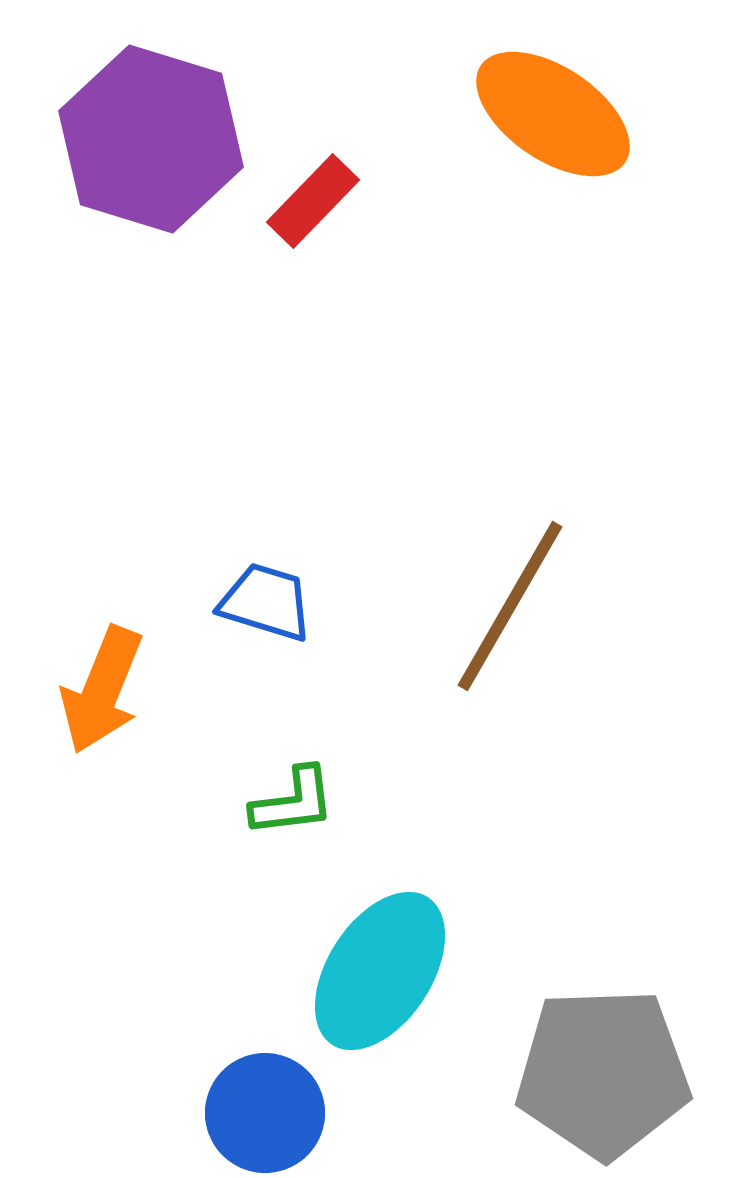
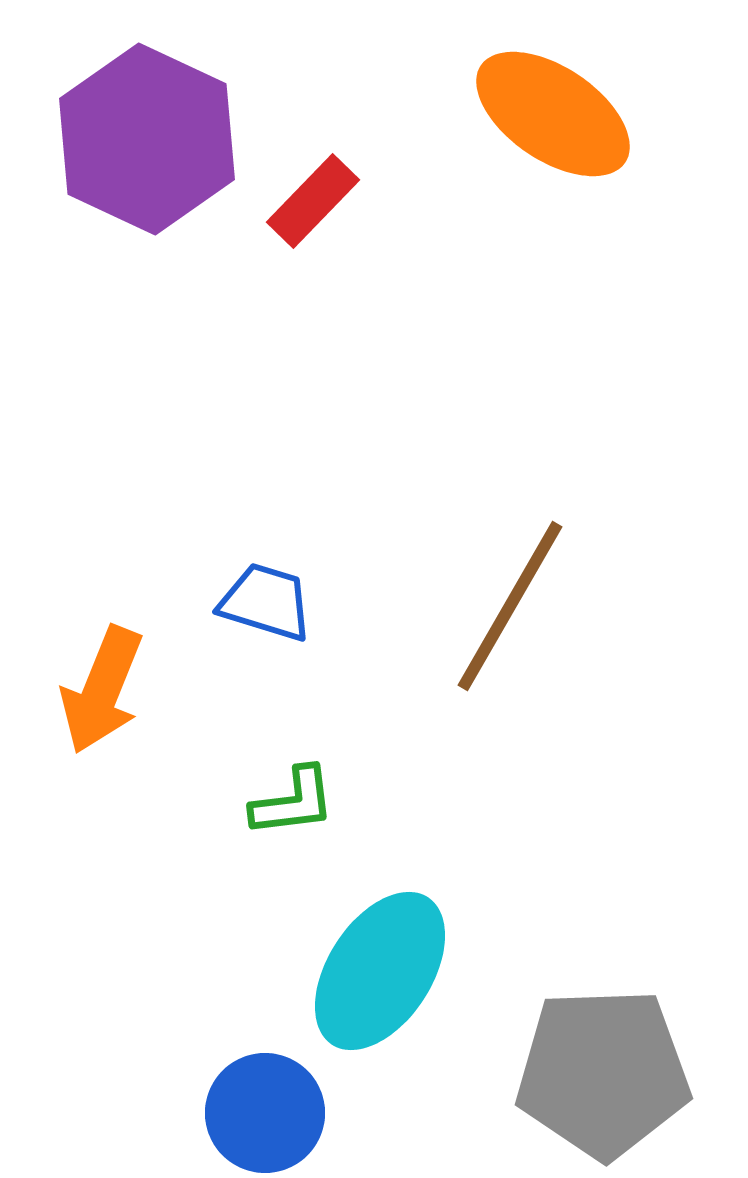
purple hexagon: moved 4 px left; rotated 8 degrees clockwise
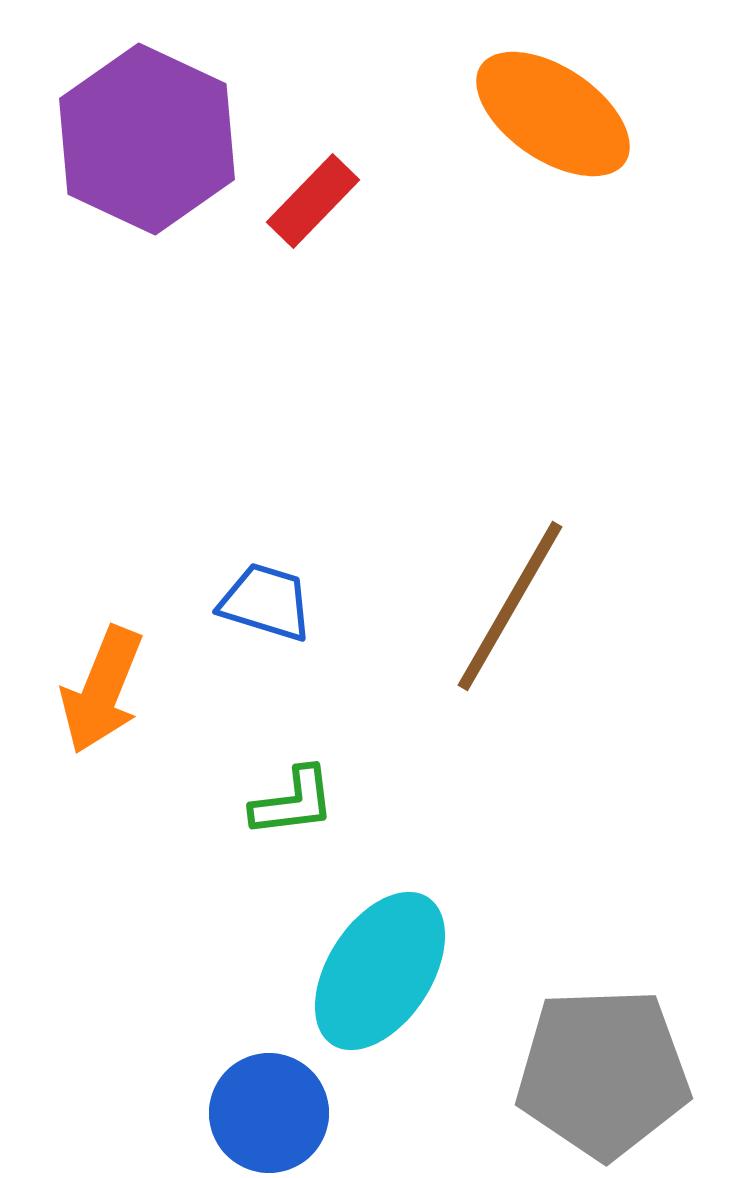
blue circle: moved 4 px right
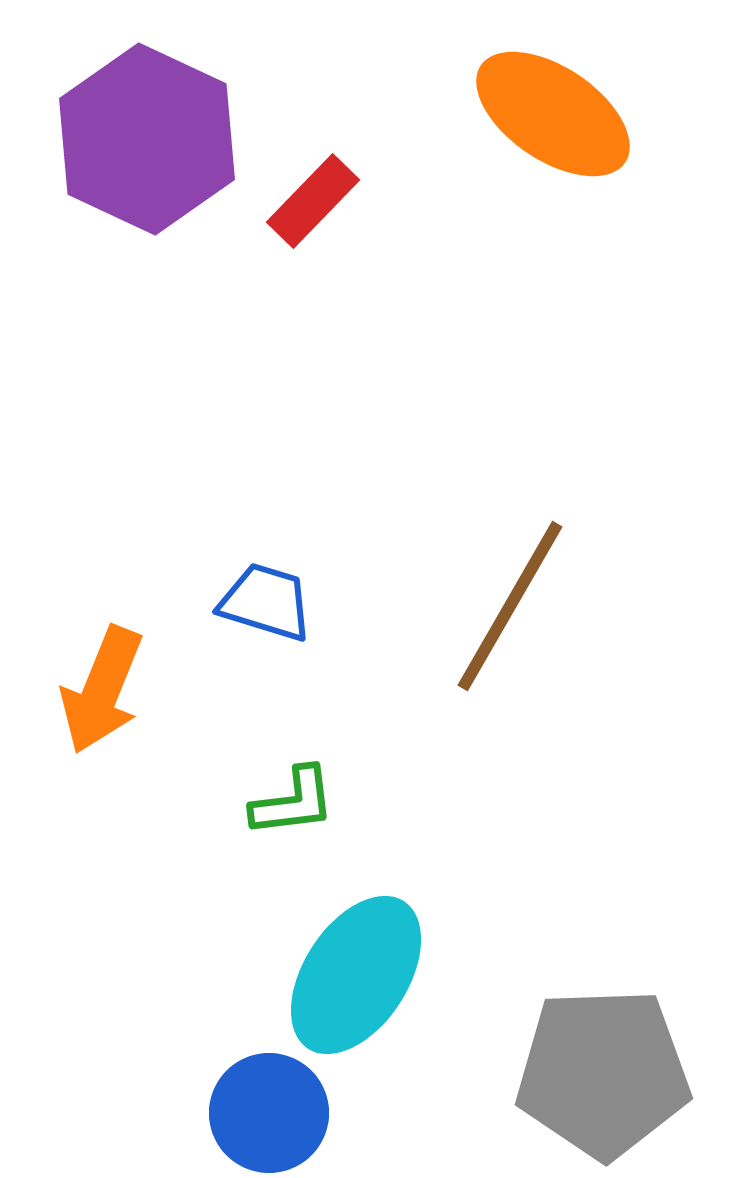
cyan ellipse: moved 24 px left, 4 px down
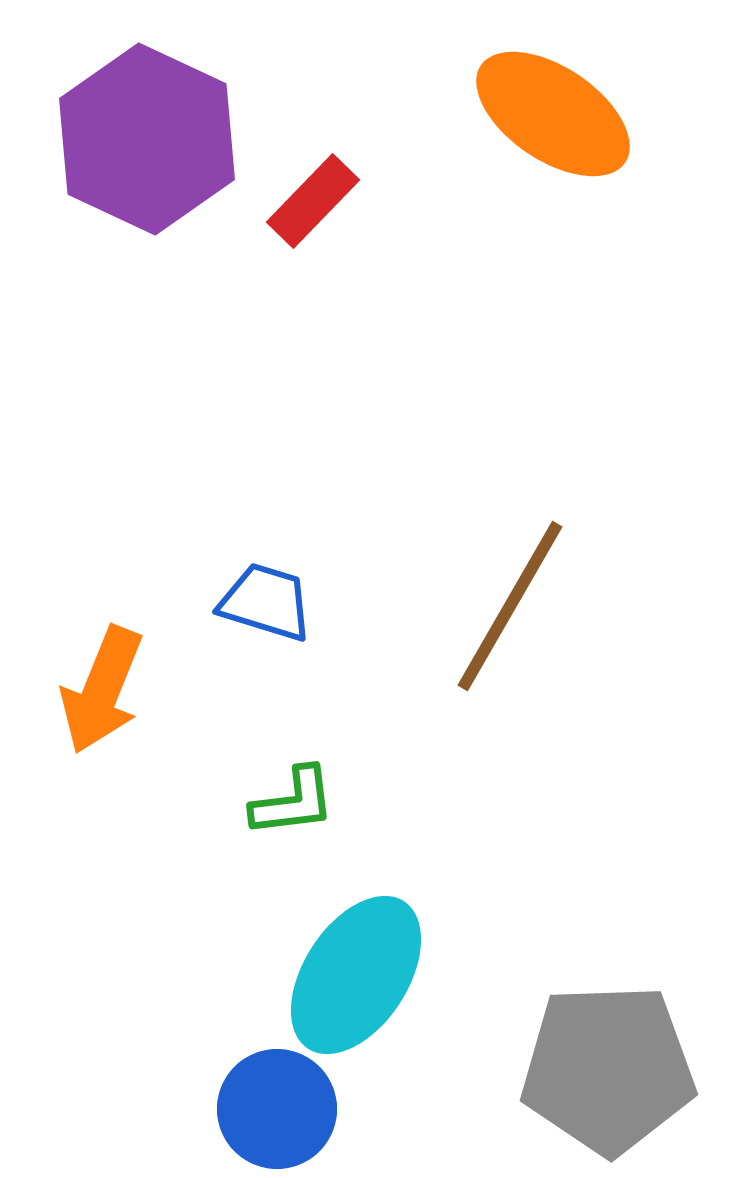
gray pentagon: moved 5 px right, 4 px up
blue circle: moved 8 px right, 4 px up
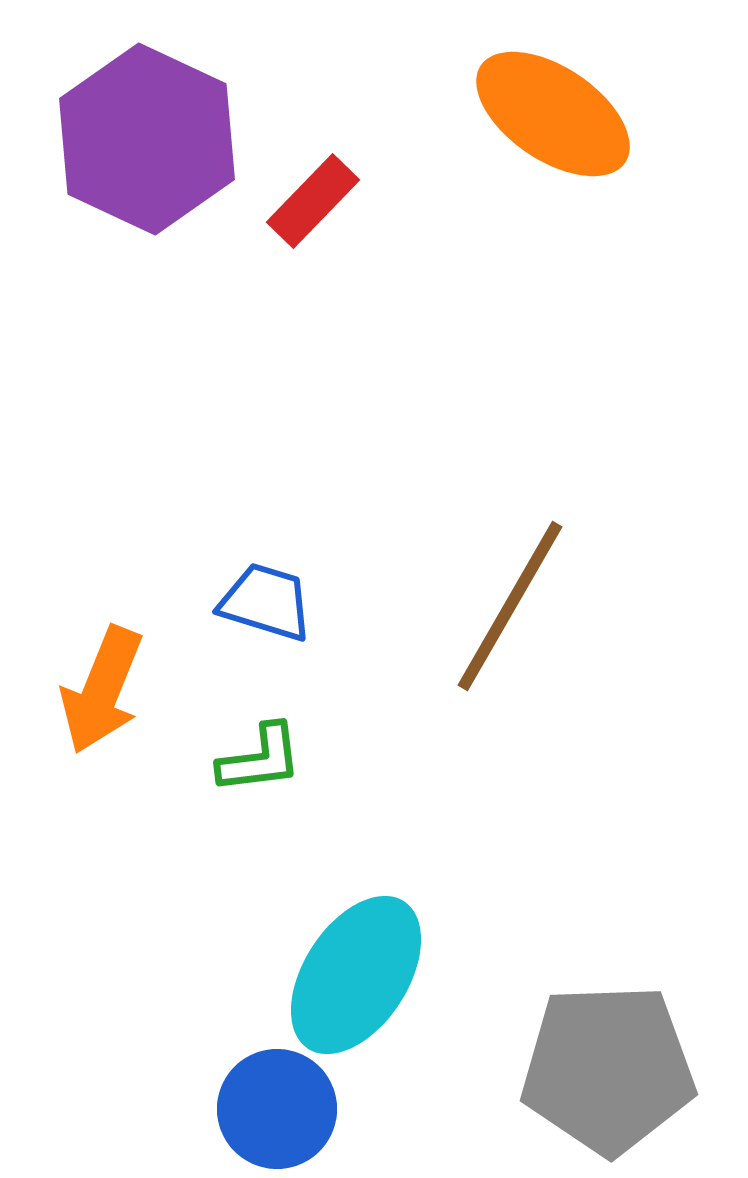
green L-shape: moved 33 px left, 43 px up
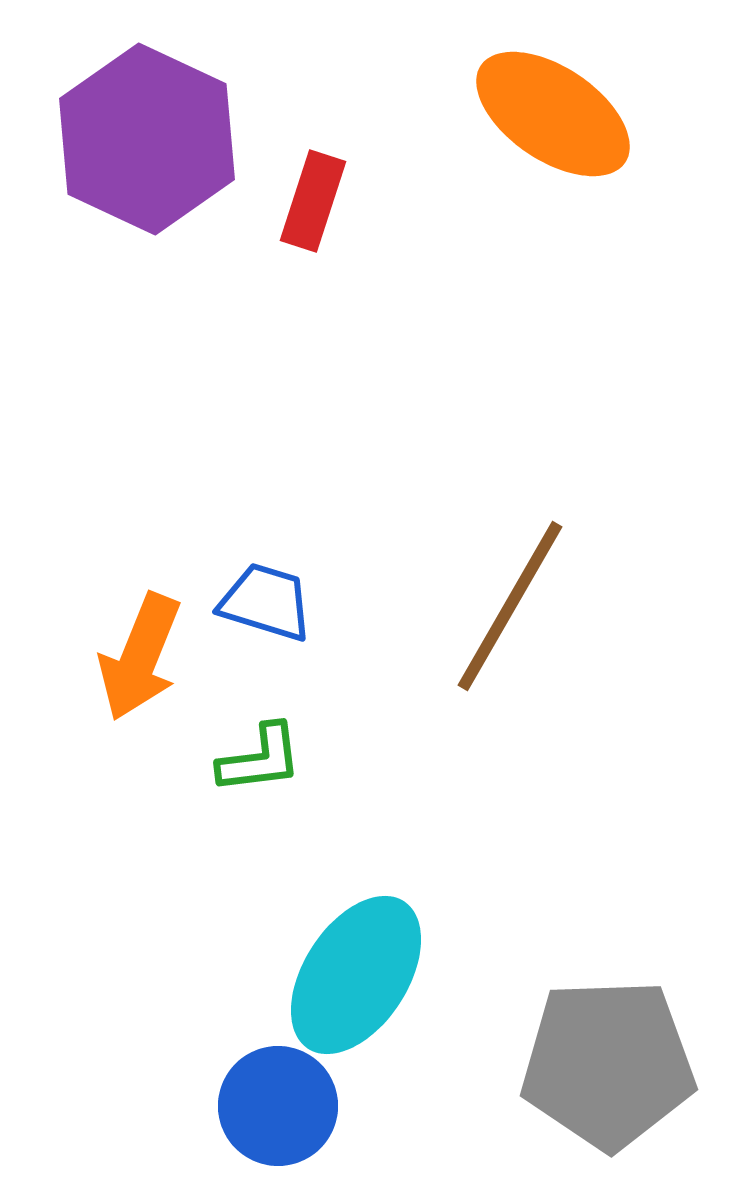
red rectangle: rotated 26 degrees counterclockwise
orange arrow: moved 38 px right, 33 px up
gray pentagon: moved 5 px up
blue circle: moved 1 px right, 3 px up
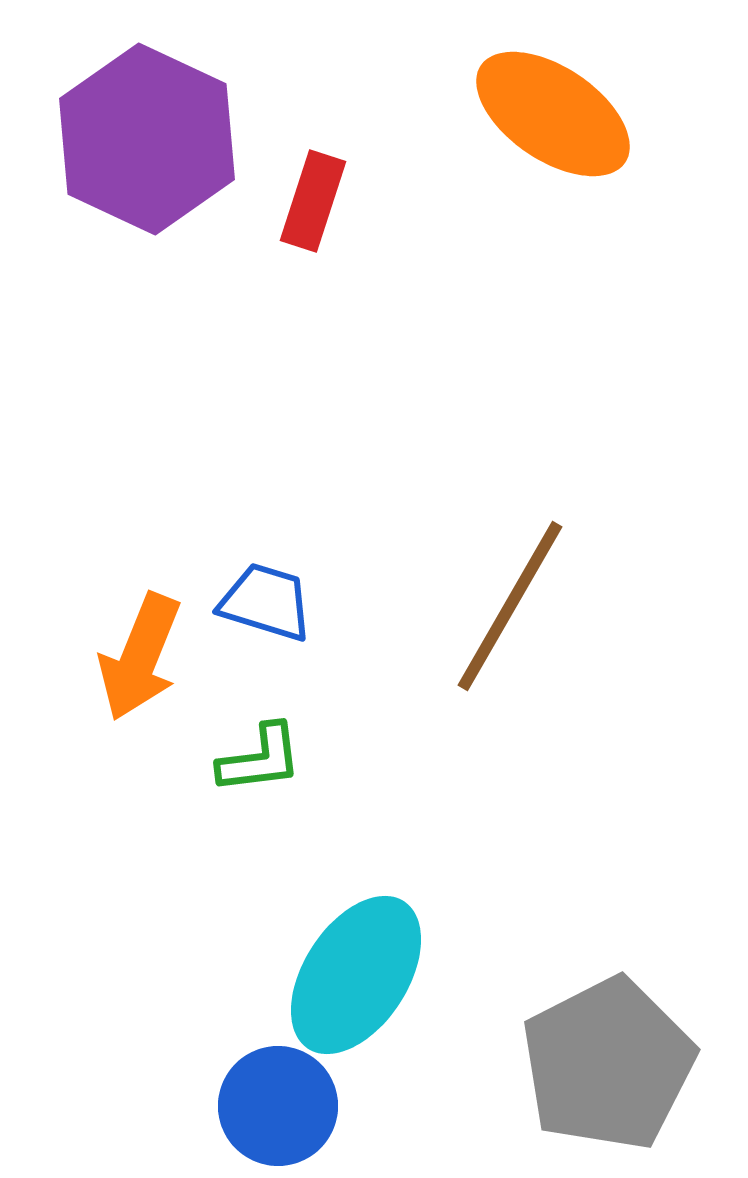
gray pentagon: rotated 25 degrees counterclockwise
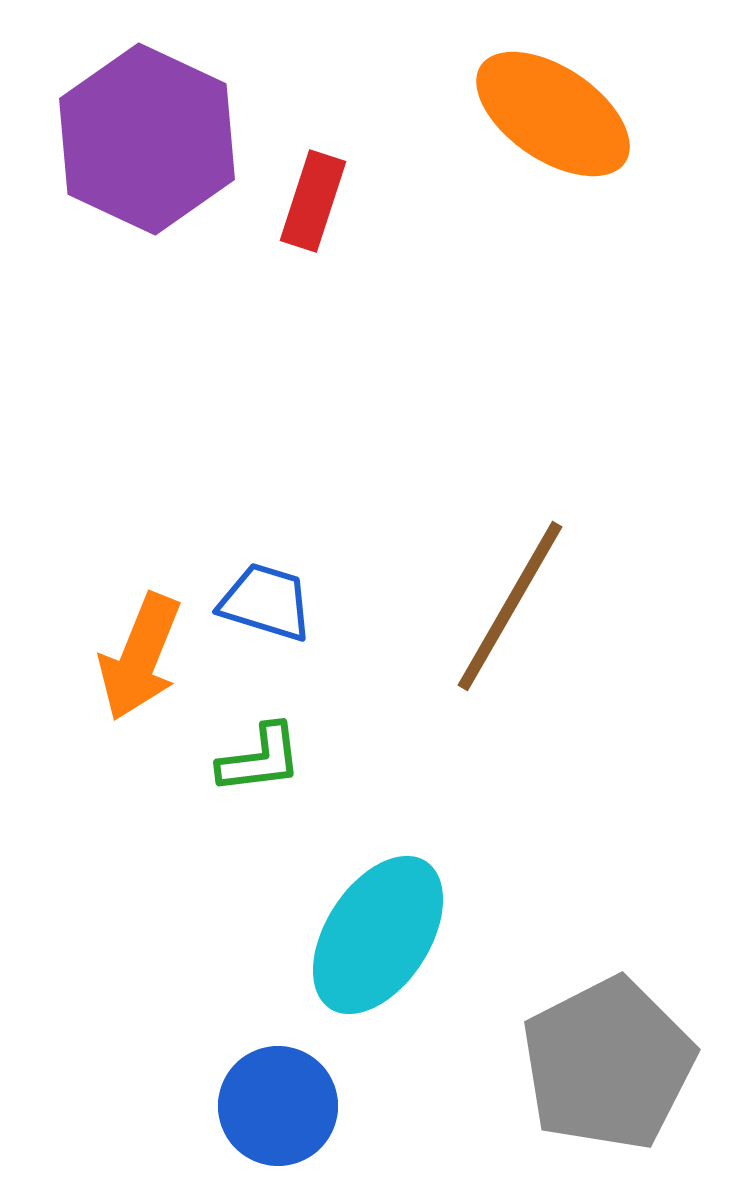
cyan ellipse: moved 22 px right, 40 px up
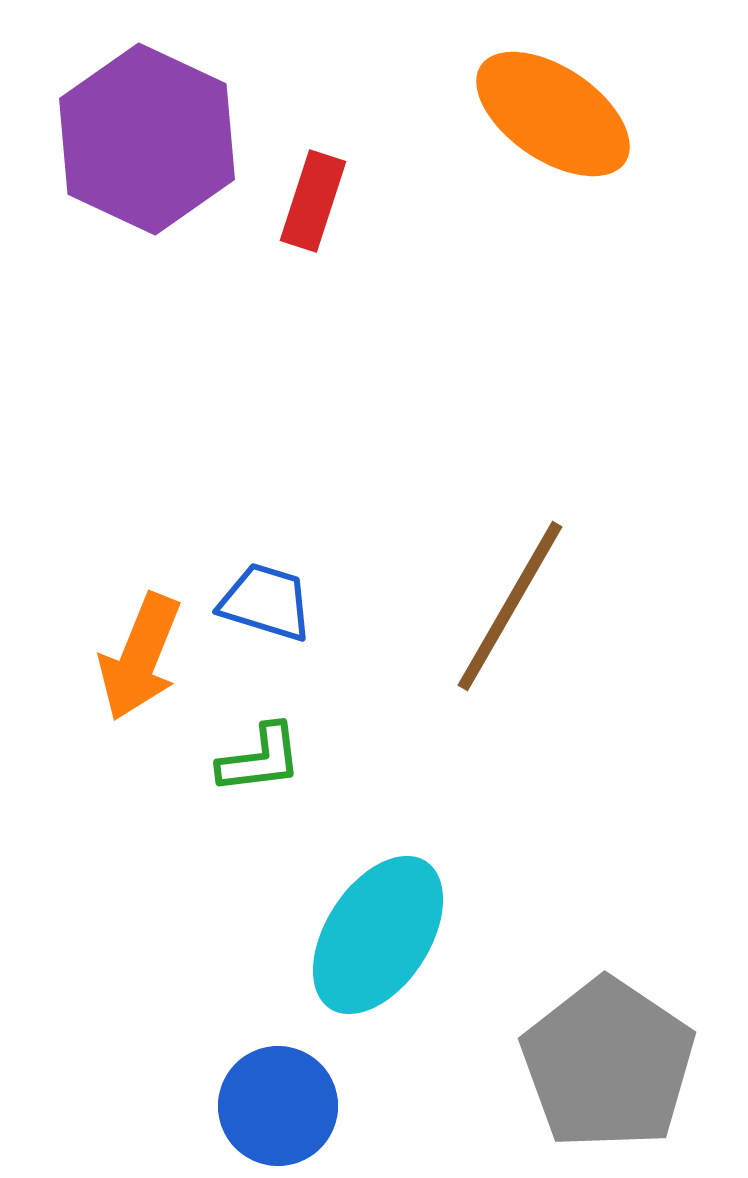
gray pentagon: rotated 11 degrees counterclockwise
